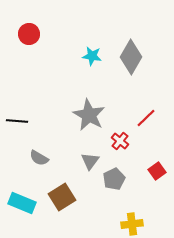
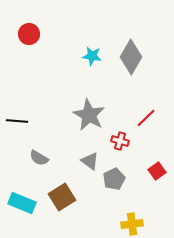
red cross: rotated 24 degrees counterclockwise
gray triangle: rotated 30 degrees counterclockwise
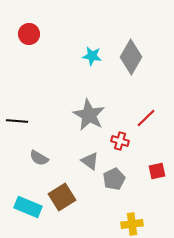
red square: rotated 24 degrees clockwise
cyan rectangle: moved 6 px right, 4 px down
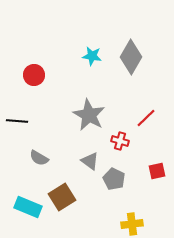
red circle: moved 5 px right, 41 px down
gray pentagon: rotated 20 degrees counterclockwise
